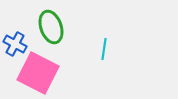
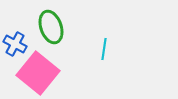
pink square: rotated 12 degrees clockwise
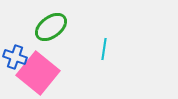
green ellipse: rotated 72 degrees clockwise
blue cross: moved 13 px down; rotated 10 degrees counterclockwise
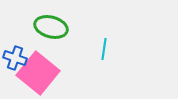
green ellipse: rotated 52 degrees clockwise
blue cross: moved 1 px down
